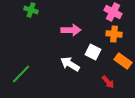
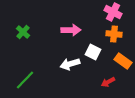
green cross: moved 8 px left, 22 px down; rotated 24 degrees clockwise
white arrow: rotated 48 degrees counterclockwise
green line: moved 4 px right, 6 px down
red arrow: rotated 104 degrees clockwise
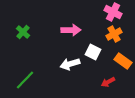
orange cross: rotated 35 degrees counterclockwise
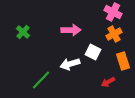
orange rectangle: rotated 36 degrees clockwise
green line: moved 16 px right
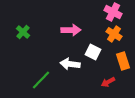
orange cross: rotated 28 degrees counterclockwise
white arrow: rotated 24 degrees clockwise
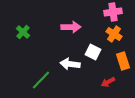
pink cross: rotated 36 degrees counterclockwise
pink arrow: moved 3 px up
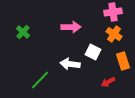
green line: moved 1 px left
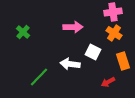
pink arrow: moved 2 px right
orange cross: moved 1 px up
green line: moved 1 px left, 3 px up
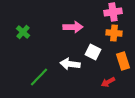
orange cross: rotated 28 degrees counterclockwise
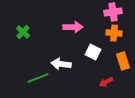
white arrow: moved 9 px left
green line: moved 1 px left, 1 px down; rotated 25 degrees clockwise
red arrow: moved 2 px left
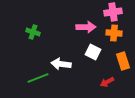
pink arrow: moved 13 px right
green cross: moved 10 px right; rotated 24 degrees counterclockwise
red arrow: moved 1 px right
